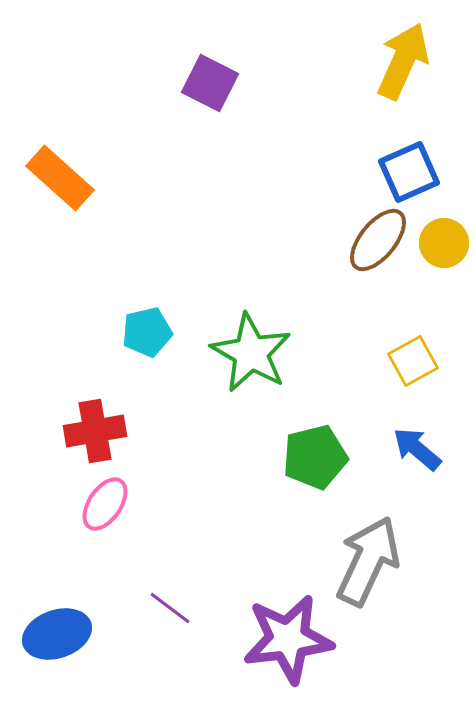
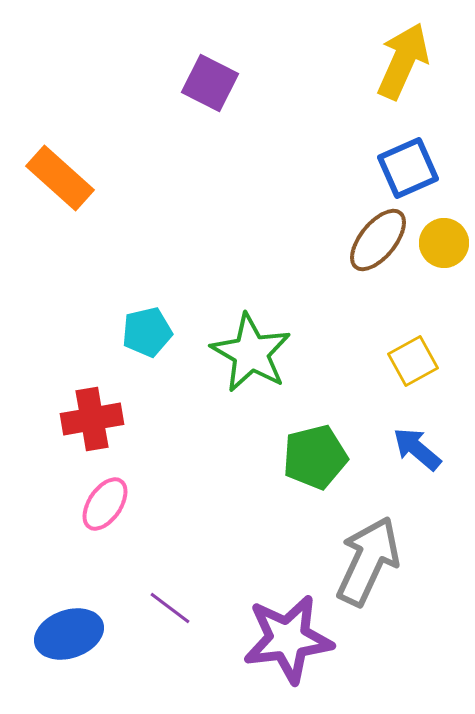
blue square: moved 1 px left, 4 px up
red cross: moved 3 px left, 12 px up
blue ellipse: moved 12 px right
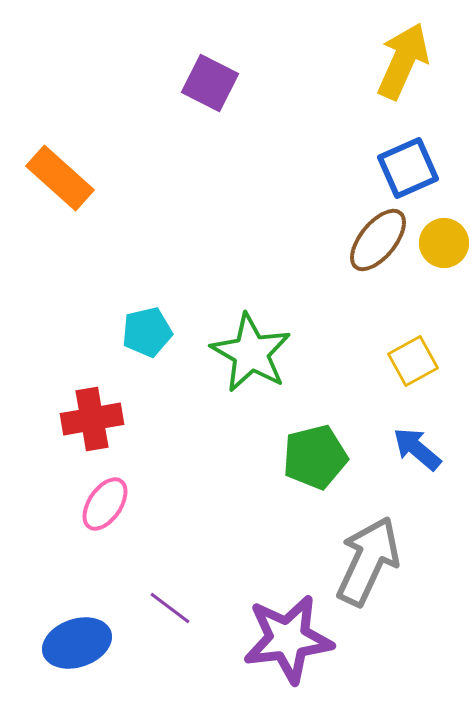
blue ellipse: moved 8 px right, 9 px down
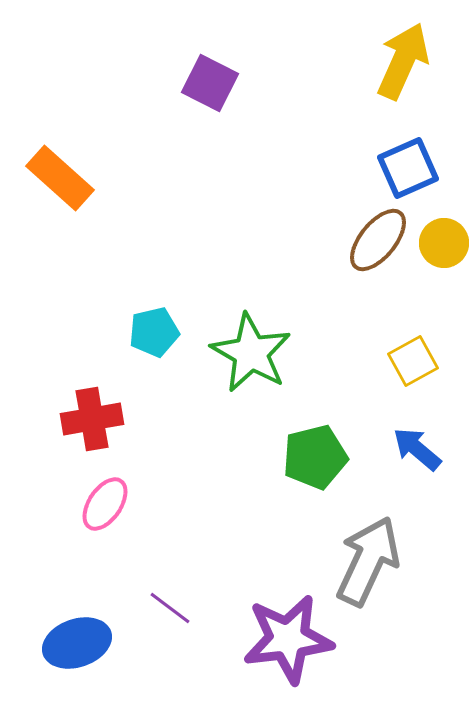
cyan pentagon: moved 7 px right
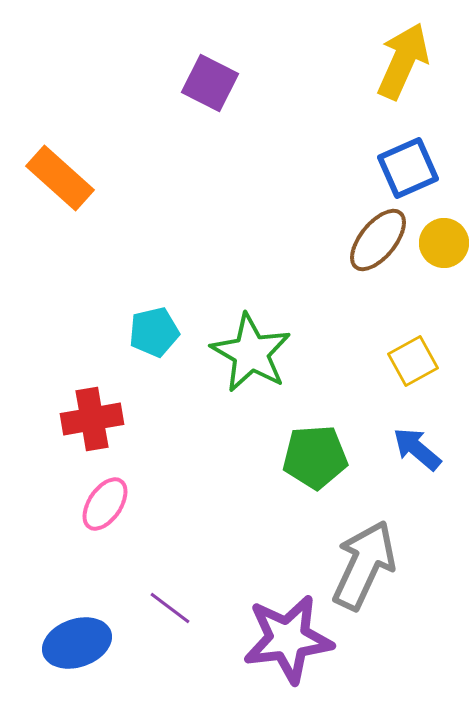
green pentagon: rotated 10 degrees clockwise
gray arrow: moved 4 px left, 4 px down
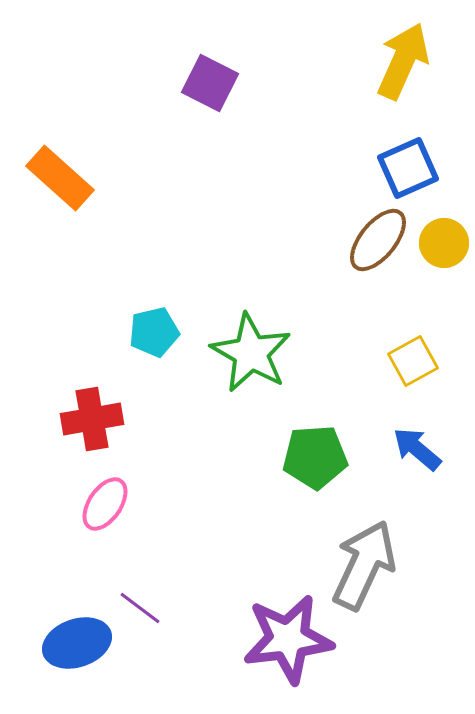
purple line: moved 30 px left
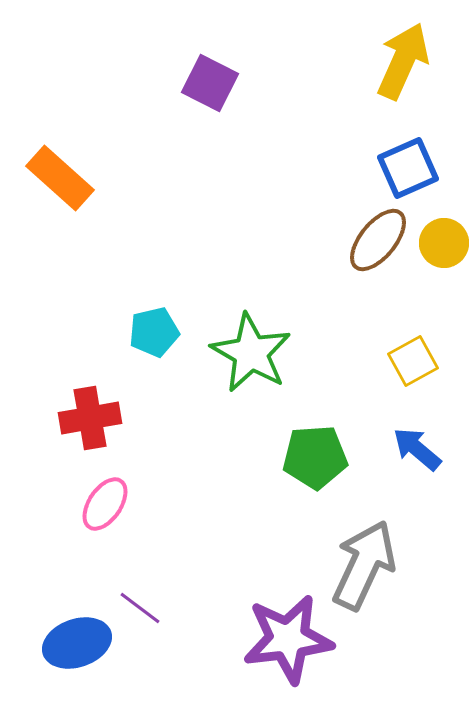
red cross: moved 2 px left, 1 px up
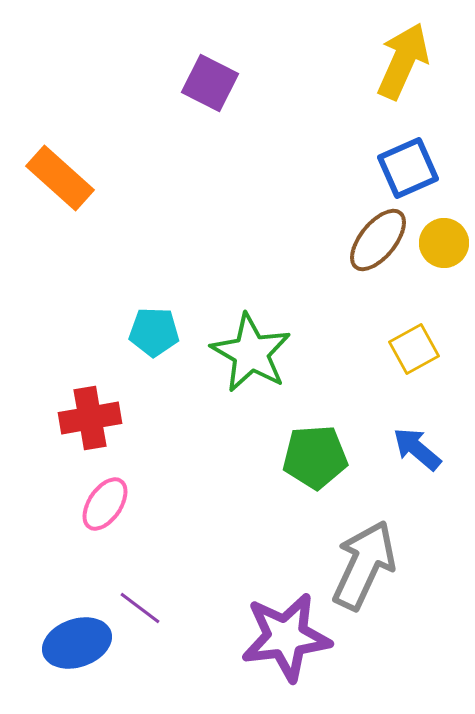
cyan pentagon: rotated 15 degrees clockwise
yellow square: moved 1 px right, 12 px up
purple star: moved 2 px left, 2 px up
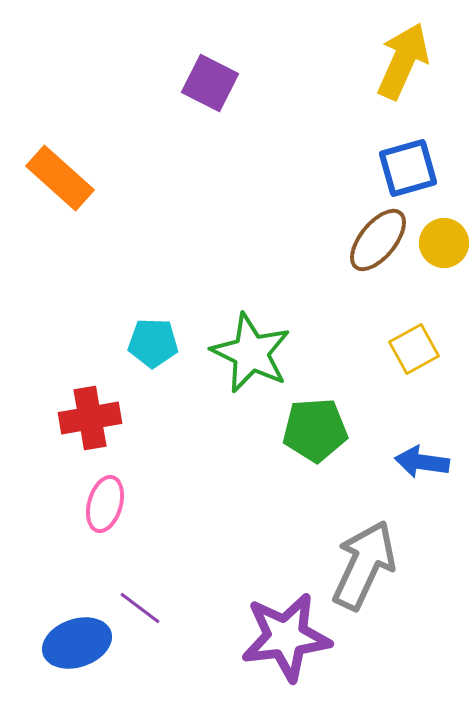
blue square: rotated 8 degrees clockwise
cyan pentagon: moved 1 px left, 11 px down
green star: rotated 4 degrees counterclockwise
blue arrow: moved 5 px right, 13 px down; rotated 32 degrees counterclockwise
green pentagon: moved 27 px up
pink ellipse: rotated 18 degrees counterclockwise
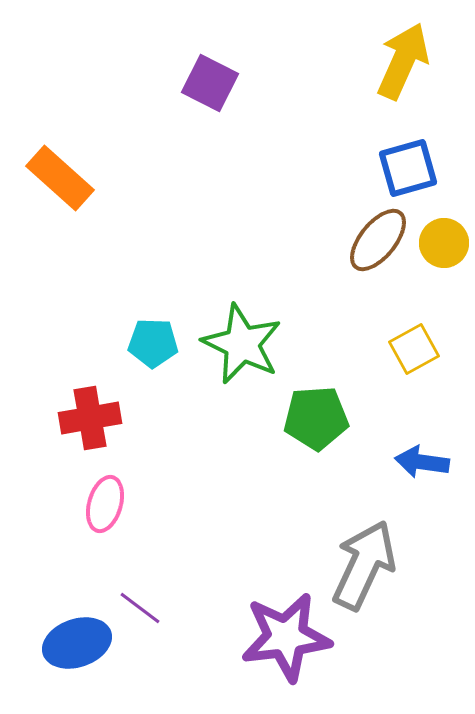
green star: moved 9 px left, 9 px up
green pentagon: moved 1 px right, 12 px up
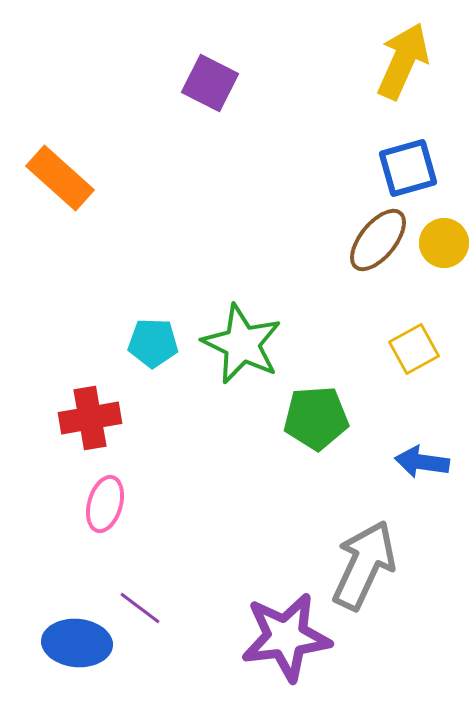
blue ellipse: rotated 24 degrees clockwise
